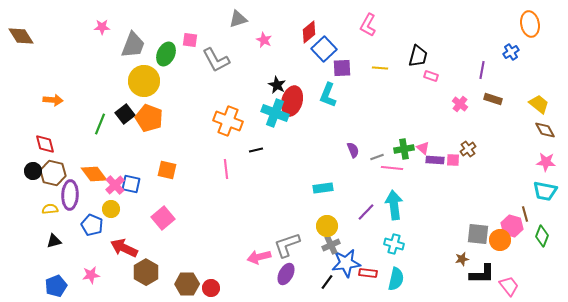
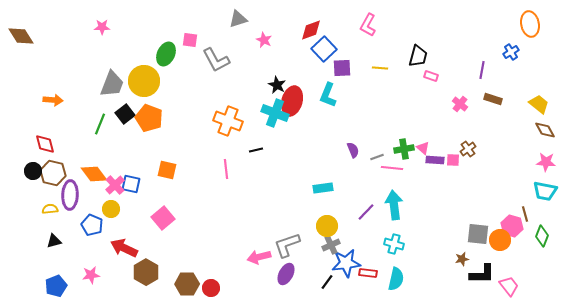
red diamond at (309, 32): moved 2 px right, 2 px up; rotated 20 degrees clockwise
gray trapezoid at (133, 45): moved 21 px left, 39 px down
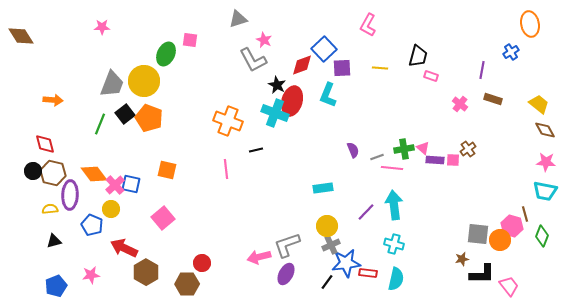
red diamond at (311, 30): moved 9 px left, 35 px down
gray L-shape at (216, 60): moved 37 px right
red circle at (211, 288): moved 9 px left, 25 px up
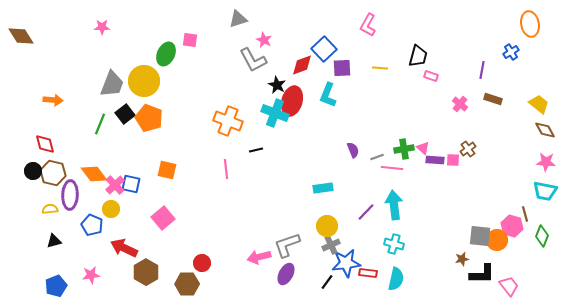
gray square at (478, 234): moved 2 px right, 2 px down
orange circle at (500, 240): moved 3 px left
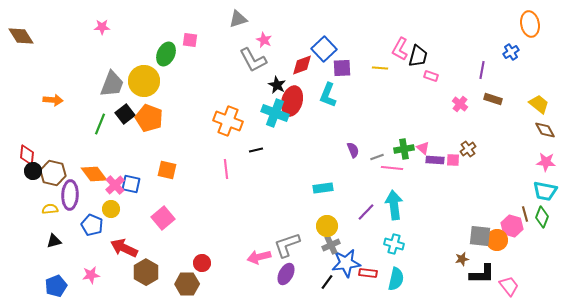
pink L-shape at (368, 25): moved 32 px right, 24 px down
red diamond at (45, 144): moved 18 px left, 11 px down; rotated 20 degrees clockwise
green diamond at (542, 236): moved 19 px up
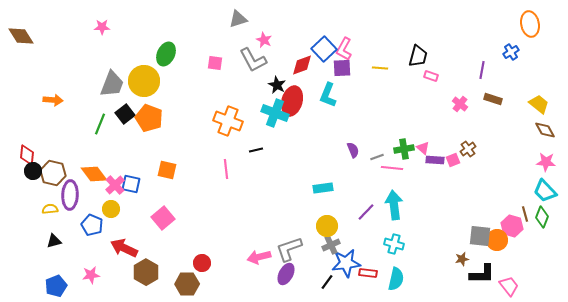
pink square at (190, 40): moved 25 px right, 23 px down
pink L-shape at (400, 49): moved 56 px left
pink square at (453, 160): rotated 24 degrees counterclockwise
cyan trapezoid at (545, 191): rotated 35 degrees clockwise
gray L-shape at (287, 245): moved 2 px right, 4 px down
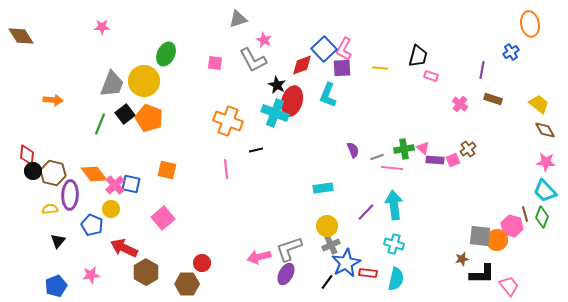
black triangle at (54, 241): moved 4 px right; rotated 35 degrees counterclockwise
blue star at (346, 263): rotated 20 degrees counterclockwise
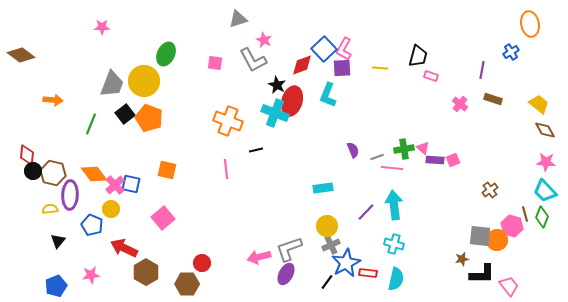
brown diamond at (21, 36): moved 19 px down; rotated 20 degrees counterclockwise
green line at (100, 124): moved 9 px left
brown cross at (468, 149): moved 22 px right, 41 px down
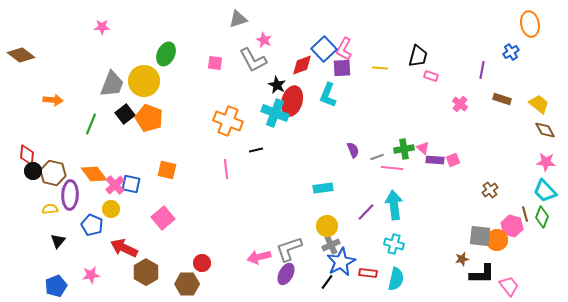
brown rectangle at (493, 99): moved 9 px right
blue star at (346, 263): moved 5 px left, 1 px up
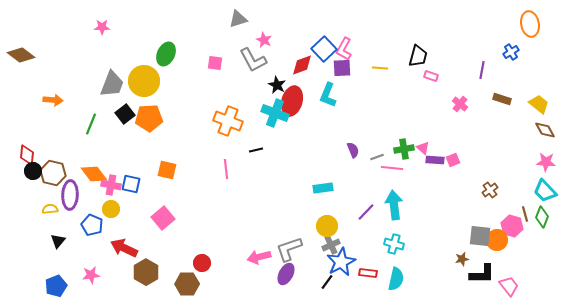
orange pentagon at (149, 118): rotated 24 degrees counterclockwise
pink cross at (115, 185): moved 4 px left; rotated 36 degrees counterclockwise
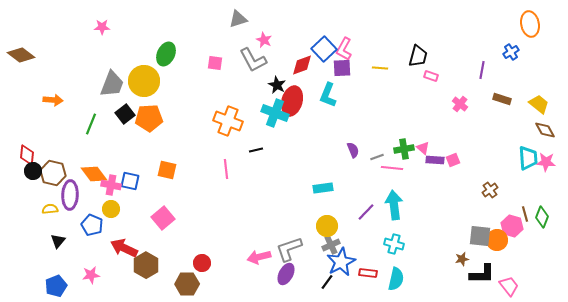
blue square at (131, 184): moved 1 px left, 3 px up
cyan trapezoid at (545, 191): moved 17 px left, 33 px up; rotated 140 degrees counterclockwise
brown hexagon at (146, 272): moved 7 px up
